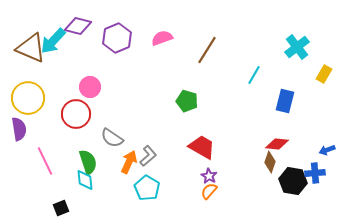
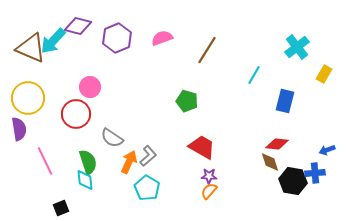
brown diamond: rotated 35 degrees counterclockwise
purple star: rotated 28 degrees counterclockwise
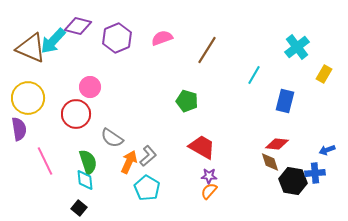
black square: moved 18 px right; rotated 28 degrees counterclockwise
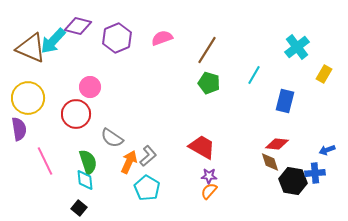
green pentagon: moved 22 px right, 18 px up
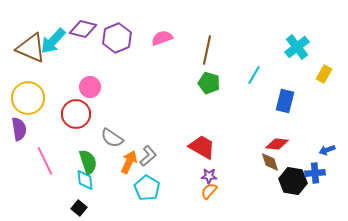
purple diamond: moved 5 px right, 3 px down
brown line: rotated 20 degrees counterclockwise
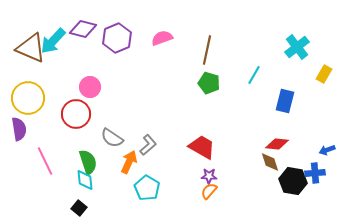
gray L-shape: moved 11 px up
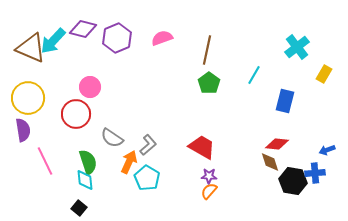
green pentagon: rotated 20 degrees clockwise
purple semicircle: moved 4 px right, 1 px down
cyan pentagon: moved 10 px up
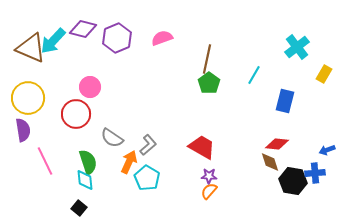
brown line: moved 9 px down
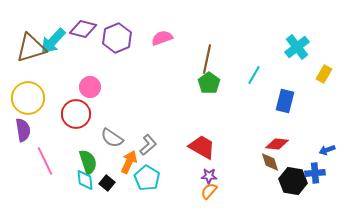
brown triangle: rotated 40 degrees counterclockwise
black square: moved 28 px right, 25 px up
